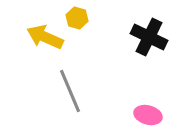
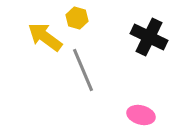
yellow arrow: rotated 12 degrees clockwise
gray line: moved 13 px right, 21 px up
pink ellipse: moved 7 px left
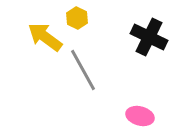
yellow hexagon: rotated 10 degrees clockwise
gray line: rotated 6 degrees counterclockwise
pink ellipse: moved 1 px left, 1 px down
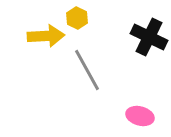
yellow arrow: moved 1 px right, 1 px up; rotated 141 degrees clockwise
gray line: moved 4 px right
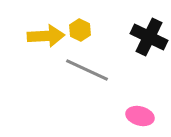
yellow hexagon: moved 3 px right, 12 px down
gray line: rotated 36 degrees counterclockwise
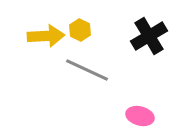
black cross: moved 1 px up; rotated 33 degrees clockwise
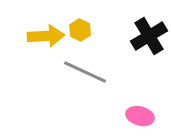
gray line: moved 2 px left, 2 px down
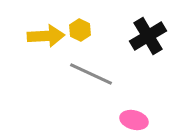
black cross: moved 1 px left
gray line: moved 6 px right, 2 px down
pink ellipse: moved 6 px left, 4 px down
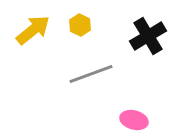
yellow hexagon: moved 5 px up
yellow arrow: moved 13 px left, 6 px up; rotated 36 degrees counterclockwise
gray line: rotated 45 degrees counterclockwise
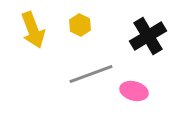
yellow arrow: rotated 108 degrees clockwise
pink ellipse: moved 29 px up
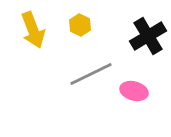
gray line: rotated 6 degrees counterclockwise
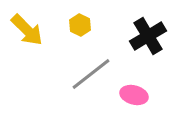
yellow arrow: moved 6 px left; rotated 24 degrees counterclockwise
gray line: rotated 12 degrees counterclockwise
pink ellipse: moved 4 px down
